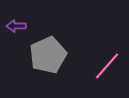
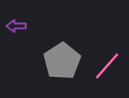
gray pentagon: moved 14 px right, 6 px down; rotated 9 degrees counterclockwise
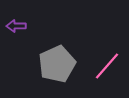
gray pentagon: moved 5 px left, 3 px down; rotated 9 degrees clockwise
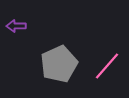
gray pentagon: moved 2 px right
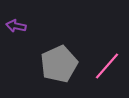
purple arrow: rotated 12 degrees clockwise
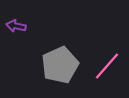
gray pentagon: moved 1 px right, 1 px down
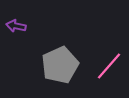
pink line: moved 2 px right
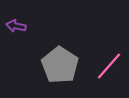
gray pentagon: rotated 15 degrees counterclockwise
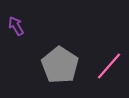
purple arrow: rotated 48 degrees clockwise
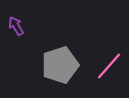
gray pentagon: rotated 21 degrees clockwise
